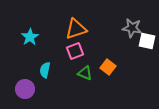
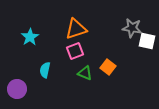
purple circle: moved 8 px left
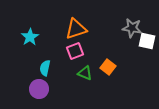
cyan semicircle: moved 2 px up
purple circle: moved 22 px right
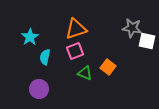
cyan semicircle: moved 11 px up
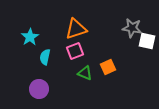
orange square: rotated 28 degrees clockwise
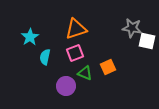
pink square: moved 2 px down
purple circle: moved 27 px right, 3 px up
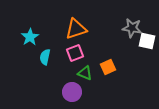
purple circle: moved 6 px right, 6 px down
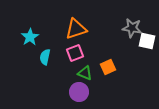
purple circle: moved 7 px right
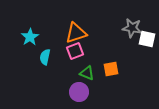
orange triangle: moved 4 px down
white square: moved 2 px up
pink square: moved 2 px up
orange square: moved 3 px right, 2 px down; rotated 14 degrees clockwise
green triangle: moved 2 px right
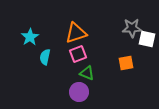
gray star: rotated 12 degrees counterclockwise
pink square: moved 3 px right, 3 px down
orange square: moved 15 px right, 6 px up
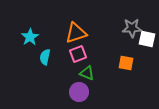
orange square: rotated 21 degrees clockwise
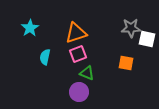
gray star: moved 1 px left
cyan star: moved 9 px up
